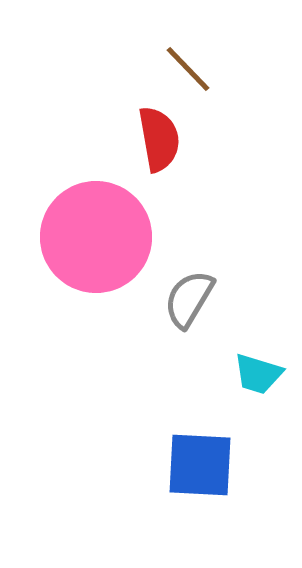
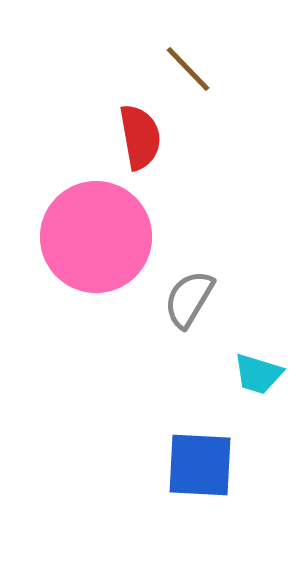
red semicircle: moved 19 px left, 2 px up
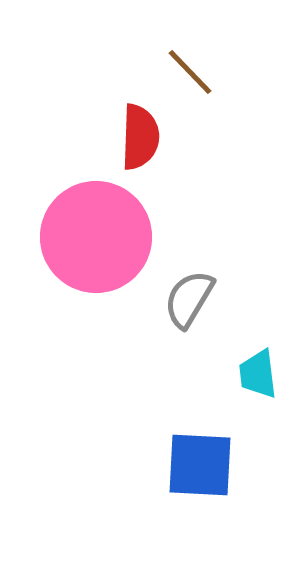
brown line: moved 2 px right, 3 px down
red semicircle: rotated 12 degrees clockwise
cyan trapezoid: rotated 66 degrees clockwise
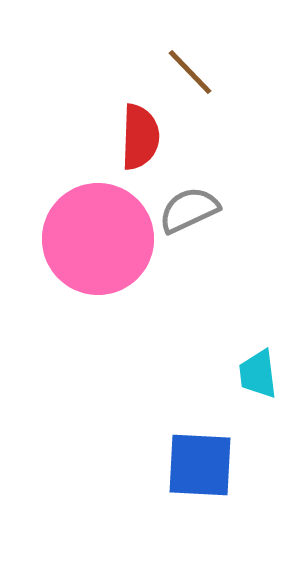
pink circle: moved 2 px right, 2 px down
gray semicircle: moved 89 px up; rotated 34 degrees clockwise
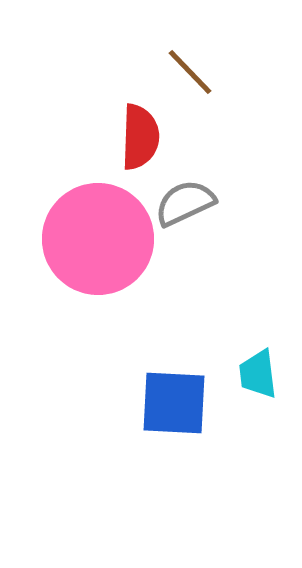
gray semicircle: moved 4 px left, 7 px up
blue square: moved 26 px left, 62 px up
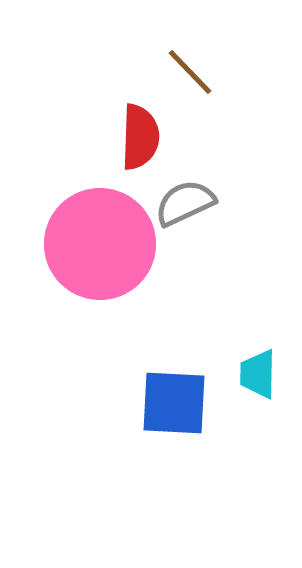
pink circle: moved 2 px right, 5 px down
cyan trapezoid: rotated 8 degrees clockwise
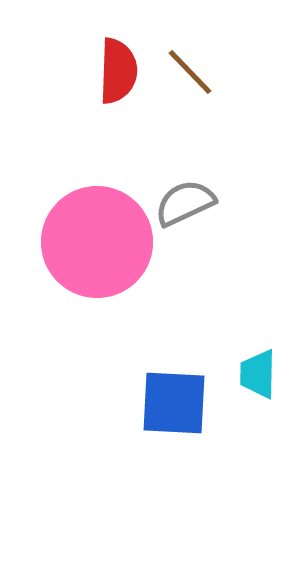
red semicircle: moved 22 px left, 66 px up
pink circle: moved 3 px left, 2 px up
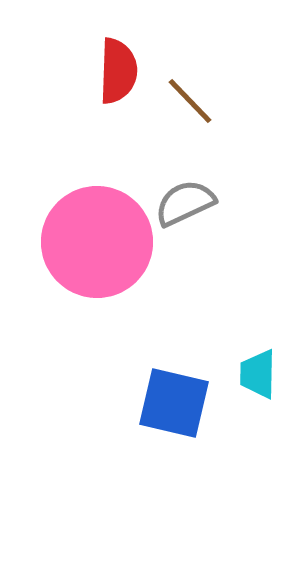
brown line: moved 29 px down
blue square: rotated 10 degrees clockwise
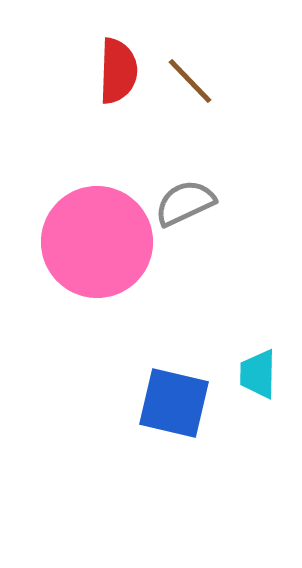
brown line: moved 20 px up
